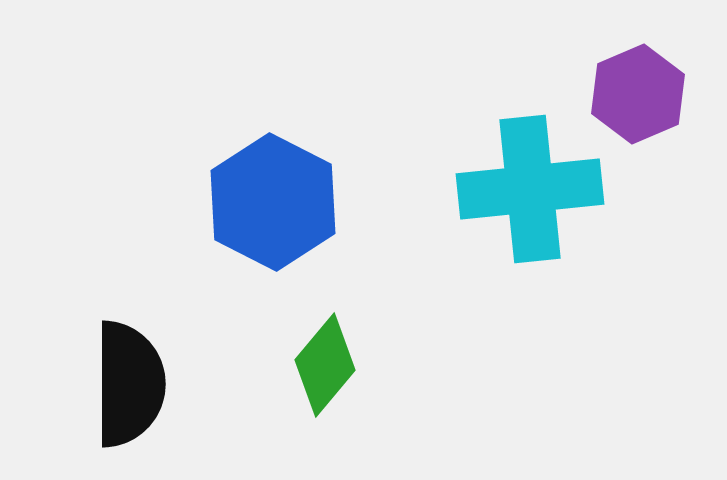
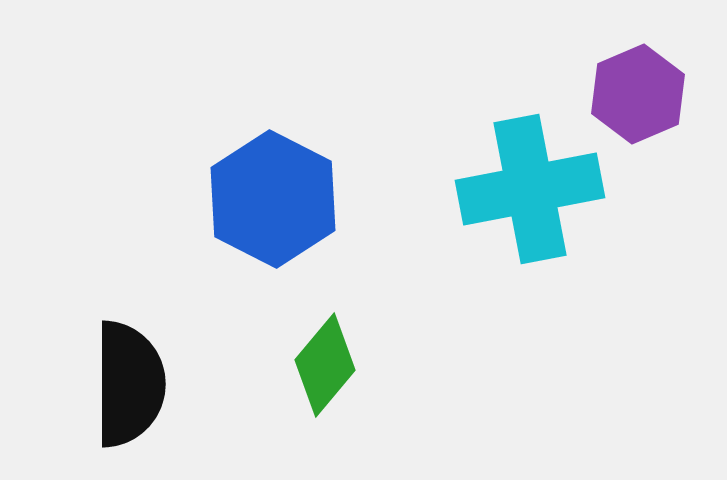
cyan cross: rotated 5 degrees counterclockwise
blue hexagon: moved 3 px up
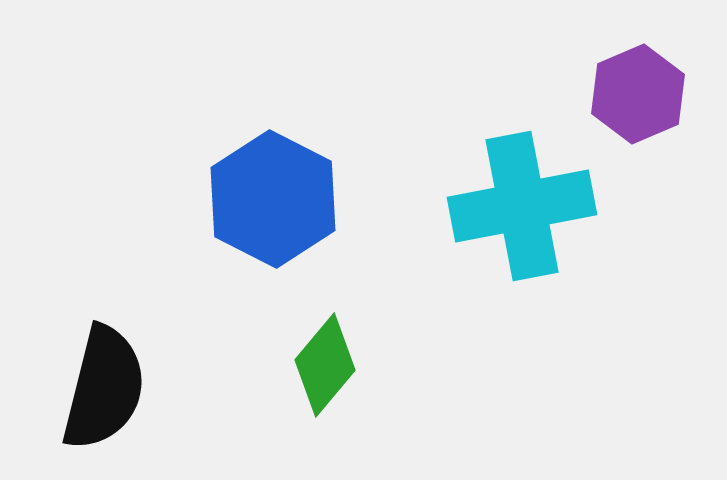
cyan cross: moved 8 px left, 17 px down
black semicircle: moved 25 px left, 4 px down; rotated 14 degrees clockwise
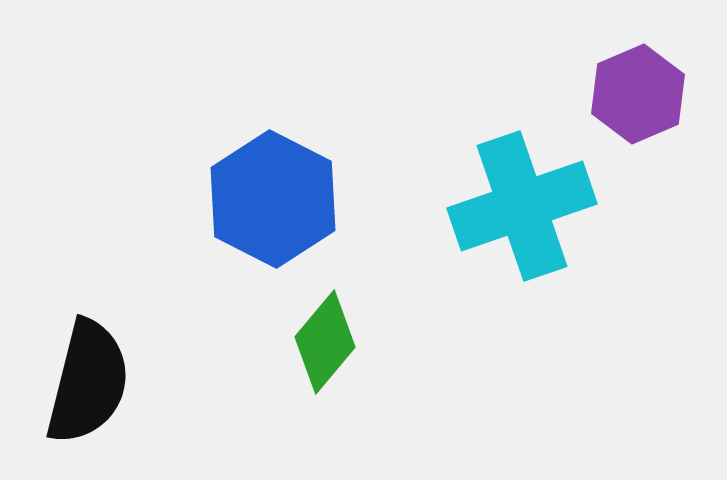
cyan cross: rotated 8 degrees counterclockwise
green diamond: moved 23 px up
black semicircle: moved 16 px left, 6 px up
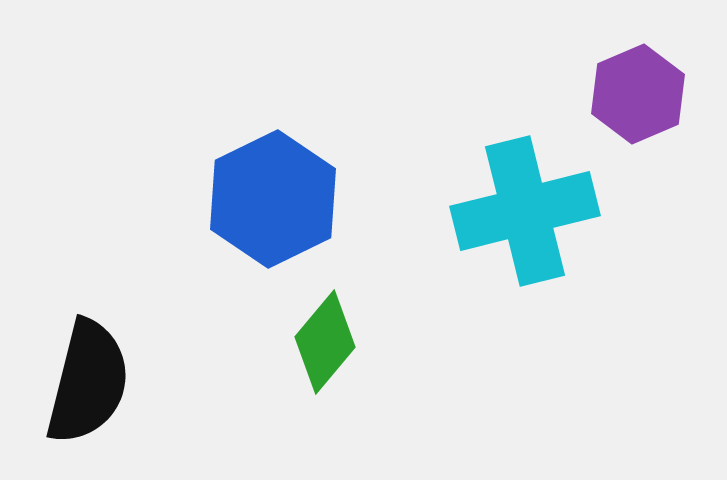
blue hexagon: rotated 7 degrees clockwise
cyan cross: moved 3 px right, 5 px down; rotated 5 degrees clockwise
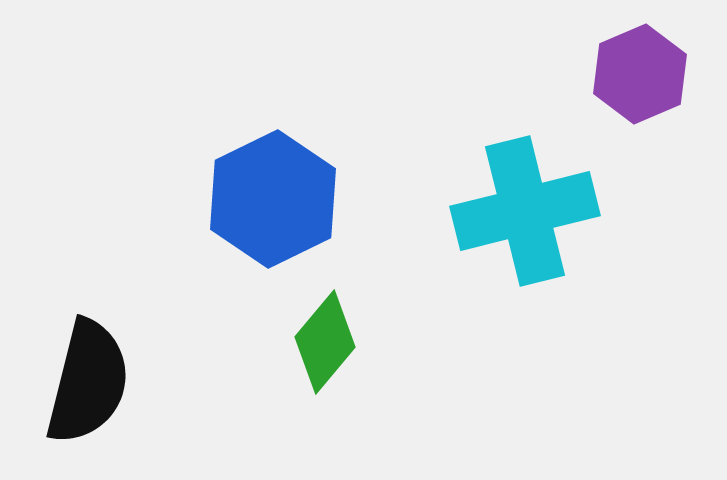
purple hexagon: moved 2 px right, 20 px up
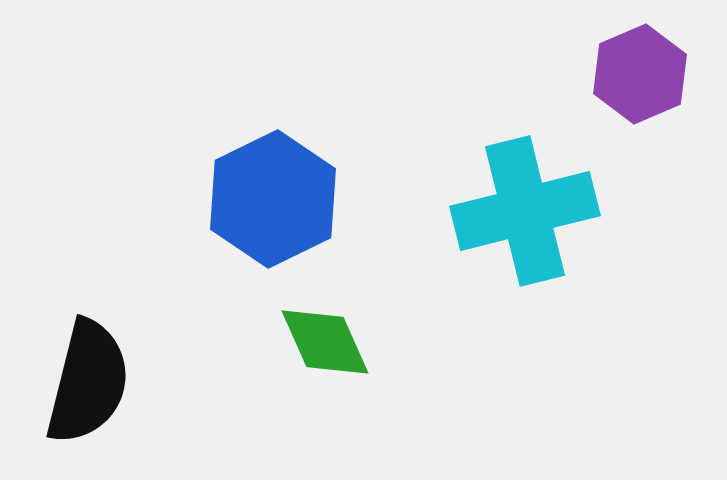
green diamond: rotated 64 degrees counterclockwise
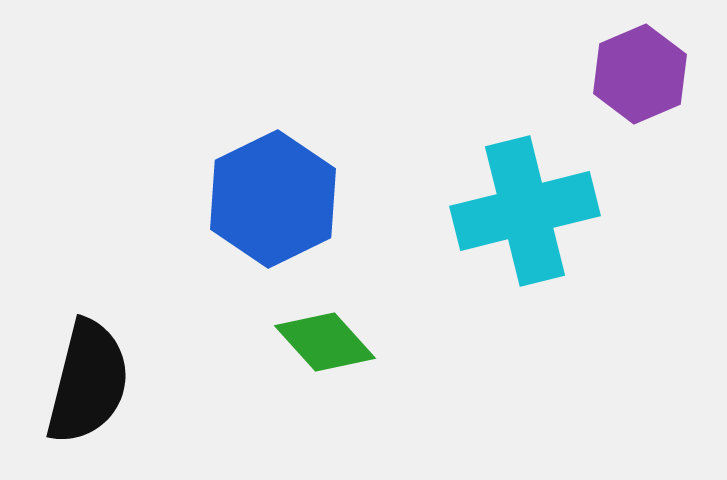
green diamond: rotated 18 degrees counterclockwise
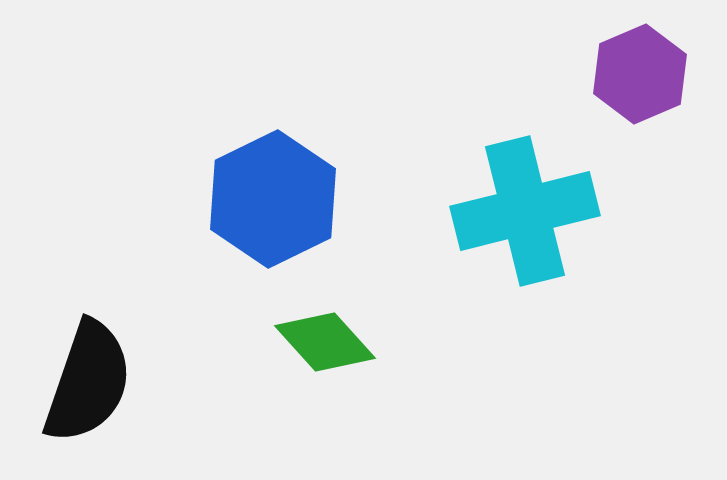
black semicircle: rotated 5 degrees clockwise
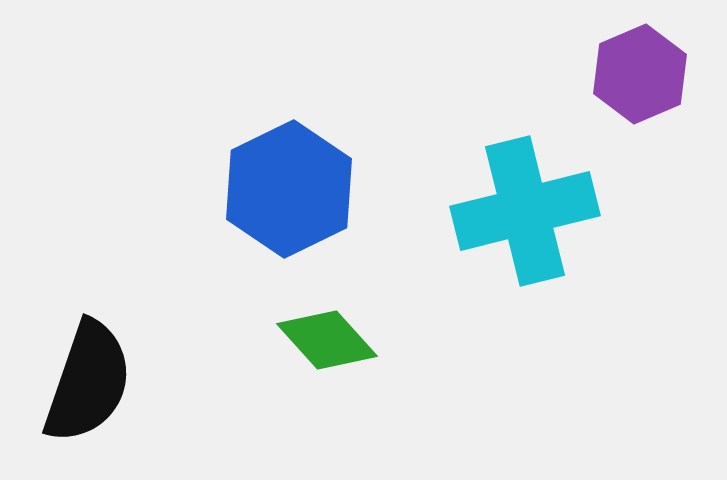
blue hexagon: moved 16 px right, 10 px up
green diamond: moved 2 px right, 2 px up
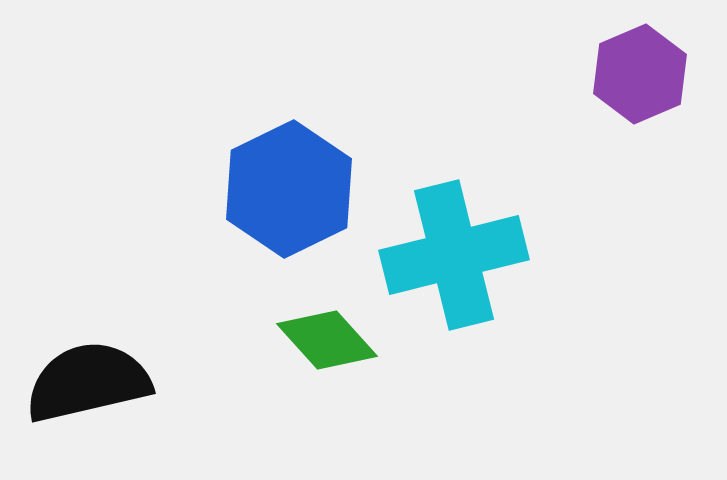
cyan cross: moved 71 px left, 44 px down
black semicircle: rotated 122 degrees counterclockwise
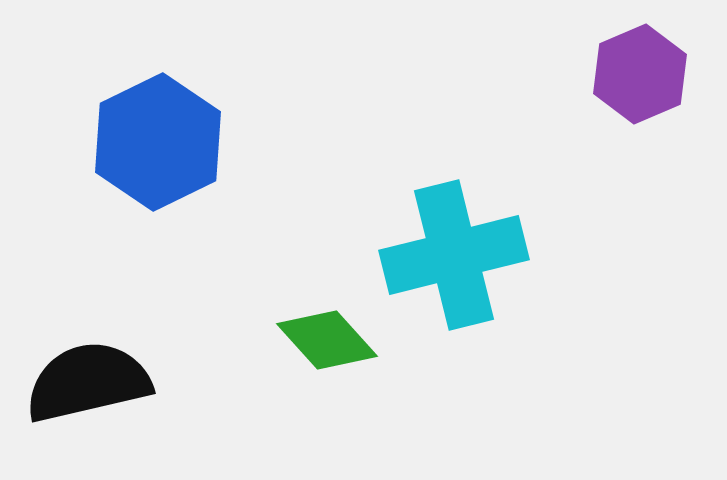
blue hexagon: moved 131 px left, 47 px up
